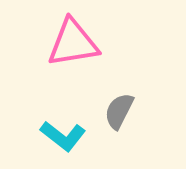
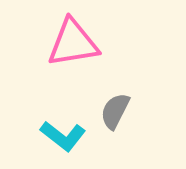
gray semicircle: moved 4 px left
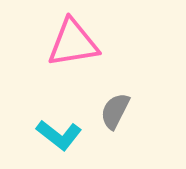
cyan L-shape: moved 4 px left, 1 px up
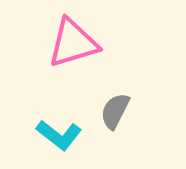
pink triangle: rotated 8 degrees counterclockwise
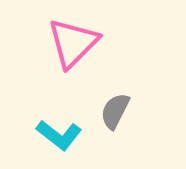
pink triangle: rotated 28 degrees counterclockwise
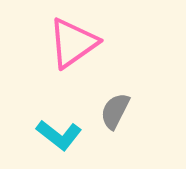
pink triangle: rotated 10 degrees clockwise
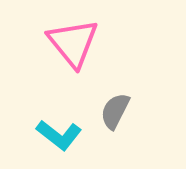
pink triangle: rotated 34 degrees counterclockwise
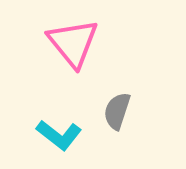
gray semicircle: moved 2 px right; rotated 9 degrees counterclockwise
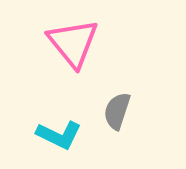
cyan L-shape: rotated 12 degrees counterclockwise
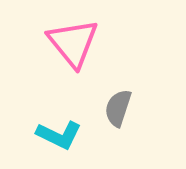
gray semicircle: moved 1 px right, 3 px up
